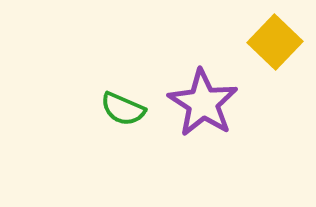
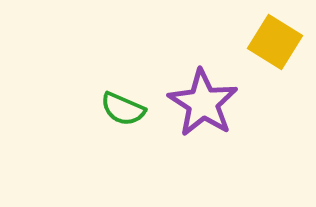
yellow square: rotated 12 degrees counterclockwise
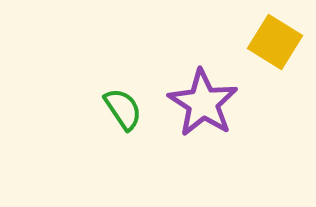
green semicircle: rotated 147 degrees counterclockwise
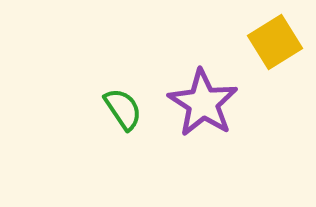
yellow square: rotated 26 degrees clockwise
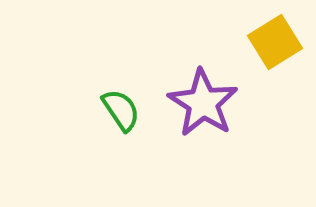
green semicircle: moved 2 px left, 1 px down
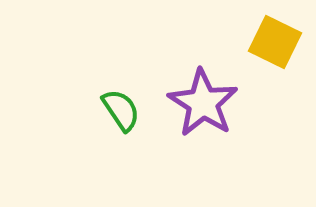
yellow square: rotated 32 degrees counterclockwise
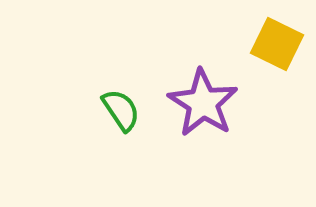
yellow square: moved 2 px right, 2 px down
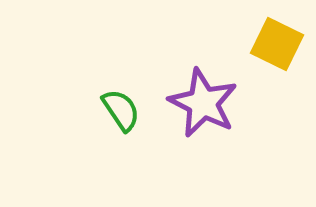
purple star: rotated 6 degrees counterclockwise
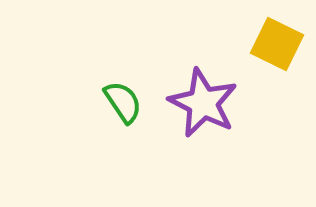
green semicircle: moved 2 px right, 8 px up
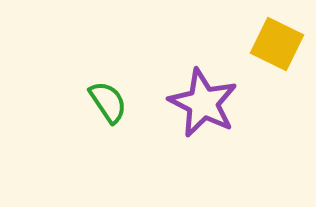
green semicircle: moved 15 px left
